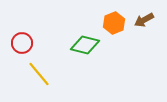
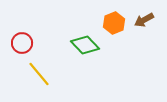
green diamond: rotated 32 degrees clockwise
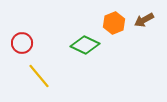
green diamond: rotated 20 degrees counterclockwise
yellow line: moved 2 px down
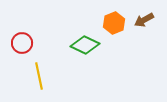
yellow line: rotated 28 degrees clockwise
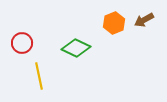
green diamond: moved 9 px left, 3 px down
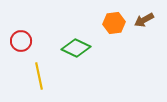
orange hexagon: rotated 15 degrees clockwise
red circle: moved 1 px left, 2 px up
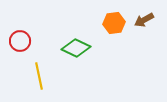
red circle: moved 1 px left
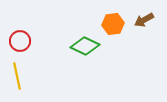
orange hexagon: moved 1 px left, 1 px down
green diamond: moved 9 px right, 2 px up
yellow line: moved 22 px left
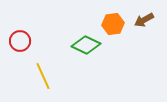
green diamond: moved 1 px right, 1 px up
yellow line: moved 26 px right; rotated 12 degrees counterclockwise
